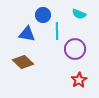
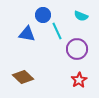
cyan semicircle: moved 2 px right, 2 px down
cyan line: rotated 24 degrees counterclockwise
purple circle: moved 2 px right
brown diamond: moved 15 px down
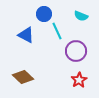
blue circle: moved 1 px right, 1 px up
blue triangle: moved 1 px left, 1 px down; rotated 18 degrees clockwise
purple circle: moved 1 px left, 2 px down
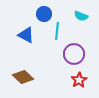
cyan line: rotated 30 degrees clockwise
purple circle: moved 2 px left, 3 px down
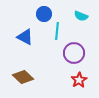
blue triangle: moved 1 px left, 2 px down
purple circle: moved 1 px up
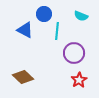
blue triangle: moved 7 px up
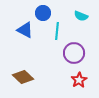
blue circle: moved 1 px left, 1 px up
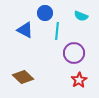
blue circle: moved 2 px right
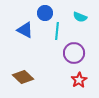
cyan semicircle: moved 1 px left, 1 px down
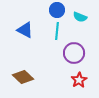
blue circle: moved 12 px right, 3 px up
